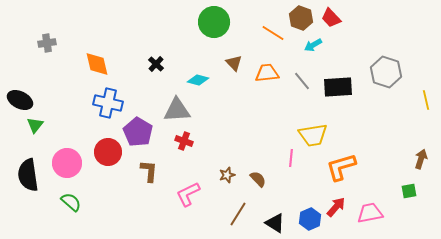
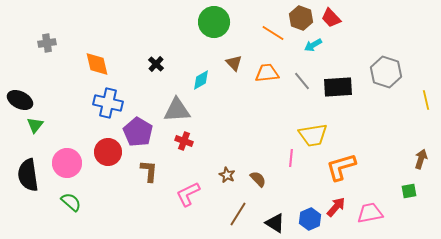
cyan diamond: moved 3 px right; rotated 45 degrees counterclockwise
brown star: rotated 28 degrees counterclockwise
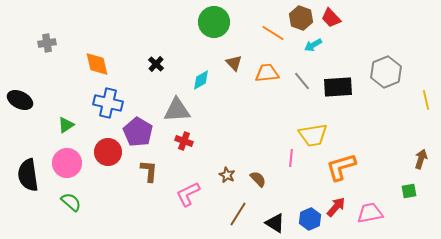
gray hexagon: rotated 20 degrees clockwise
green triangle: moved 31 px right; rotated 18 degrees clockwise
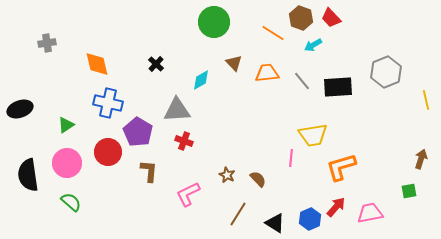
black ellipse: moved 9 px down; rotated 45 degrees counterclockwise
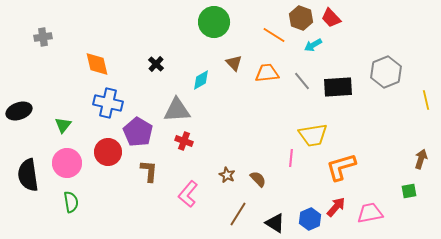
orange line: moved 1 px right, 2 px down
gray cross: moved 4 px left, 6 px up
black ellipse: moved 1 px left, 2 px down
green triangle: moved 3 px left; rotated 18 degrees counterclockwise
pink L-shape: rotated 24 degrees counterclockwise
green semicircle: rotated 40 degrees clockwise
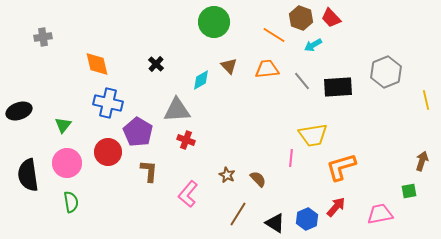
brown triangle: moved 5 px left, 3 px down
orange trapezoid: moved 4 px up
red cross: moved 2 px right, 1 px up
brown arrow: moved 1 px right, 2 px down
pink trapezoid: moved 10 px right, 1 px down
blue hexagon: moved 3 px left
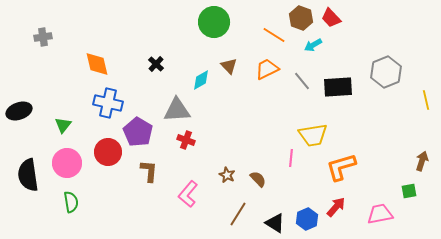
orange trapezoid: rotated 20 degrees counterclockwise
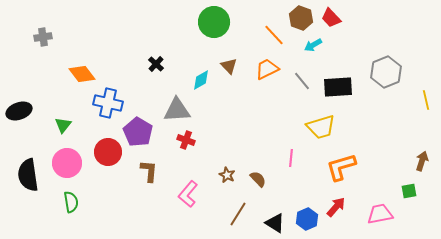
orange line: rotated 15 degrees clockwise
orange diamond: moved 15 px left, 10 px down; rotated 24 degrees counterclockwise
yellow trapezoid: moved 8 px right, 8 px up; rotated 8 degrees counterclockwise
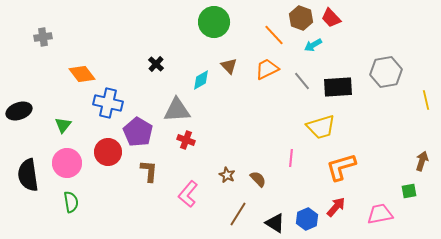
gray hexagon: rotated 12 degrees clockwise
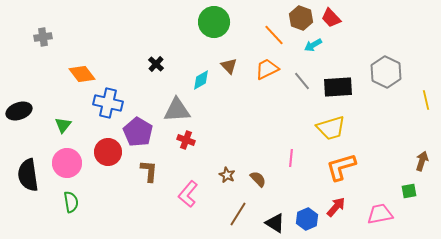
gray hexagon: rotated 24 degrees counterclockwise
yellow trapezoid: moved 10 px right, 1 px down
